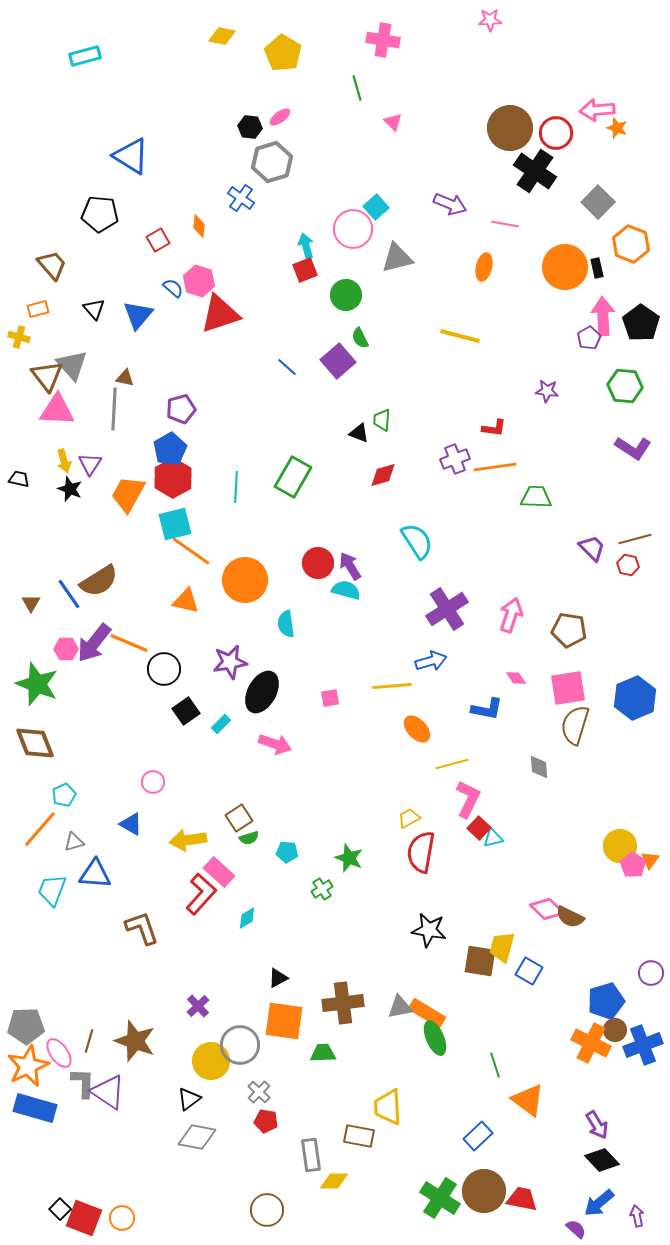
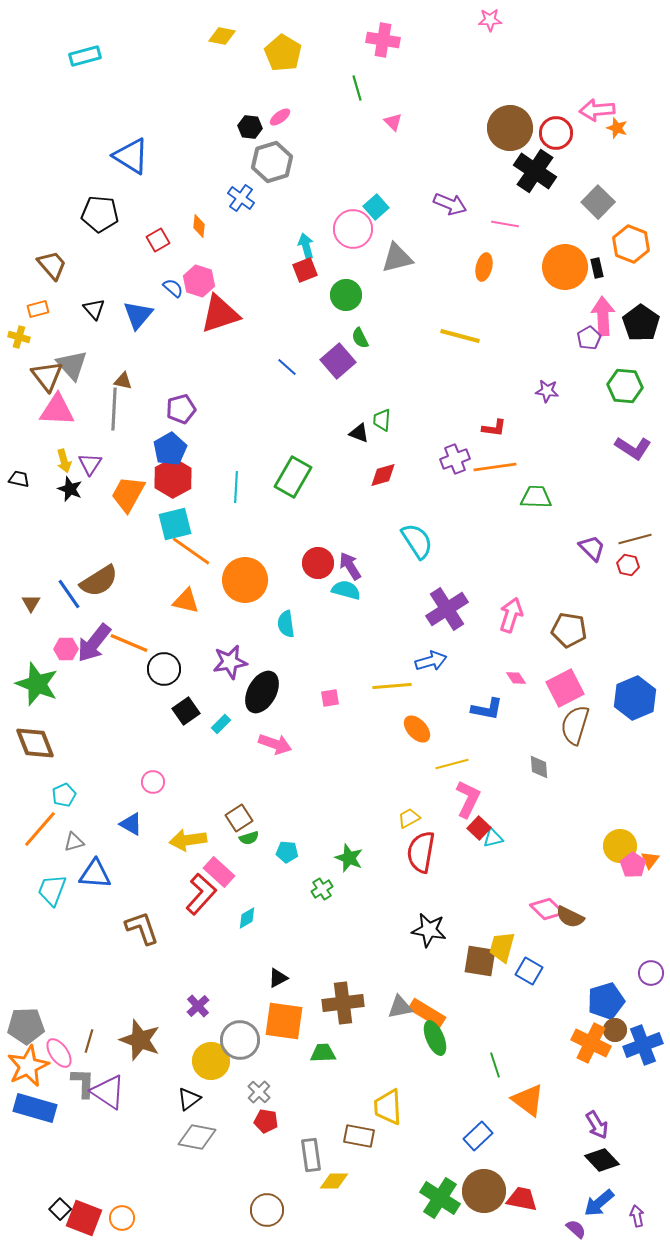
brown triangle at (125, 378): moved 2 px left, 3 px down
pink square at (568, 688): moved 3 px left; rotated 18 degrees counterclockwise
brown star at (135, 1041): moved 5 px right, 1 px up
gray circle at (240, 1045): moved 5 px up
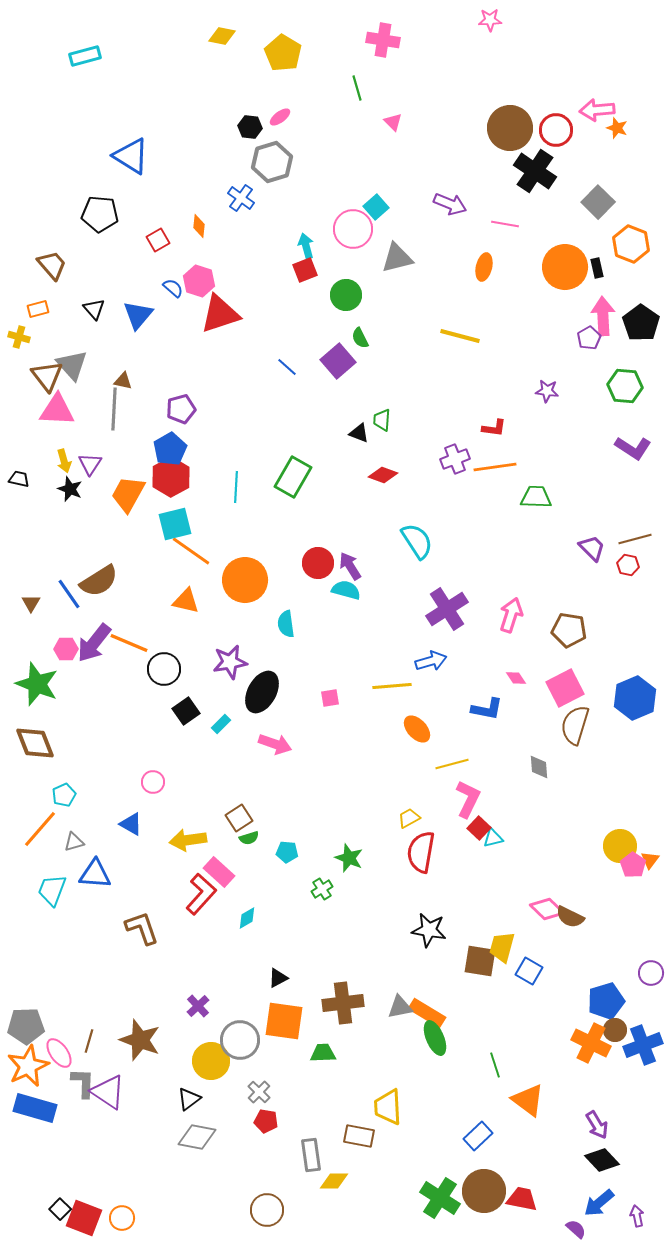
red circle at (556, 133): moved 3 px up
red diamond at (383, 475): rotated 36 degrees clockwise
red hexagon at (173, 478): moved 2 px left, 1 px up
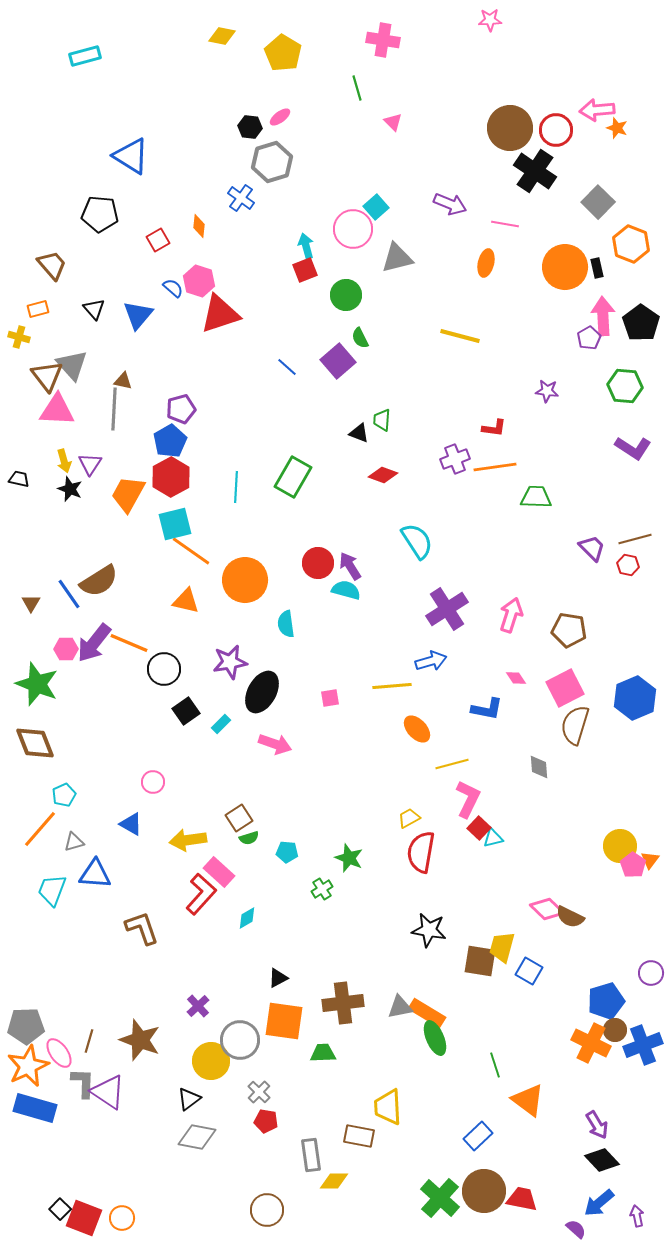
orange ellipse at (484, 267): moved 2 px right, 4 px up
blue pentagon at (170, 449): moved 8 px up
green cross at (440, 1198): rotated 9 degrees clockwise
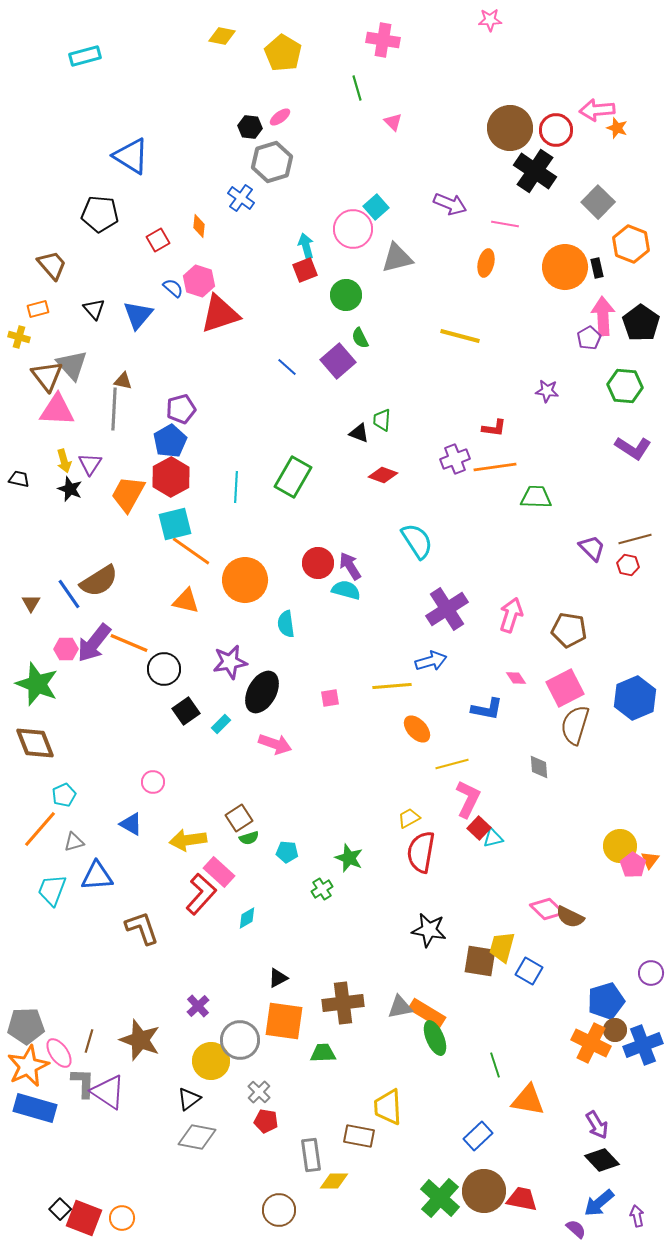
blue triangle at (95, 874): moved 2 px right, 2 px down; rotated 8 degrees counterclockwise
orange triangle at (528, 1100): rotated 27 degrees counterclockwise
brown circle at (267, 1210): moved 12 px right
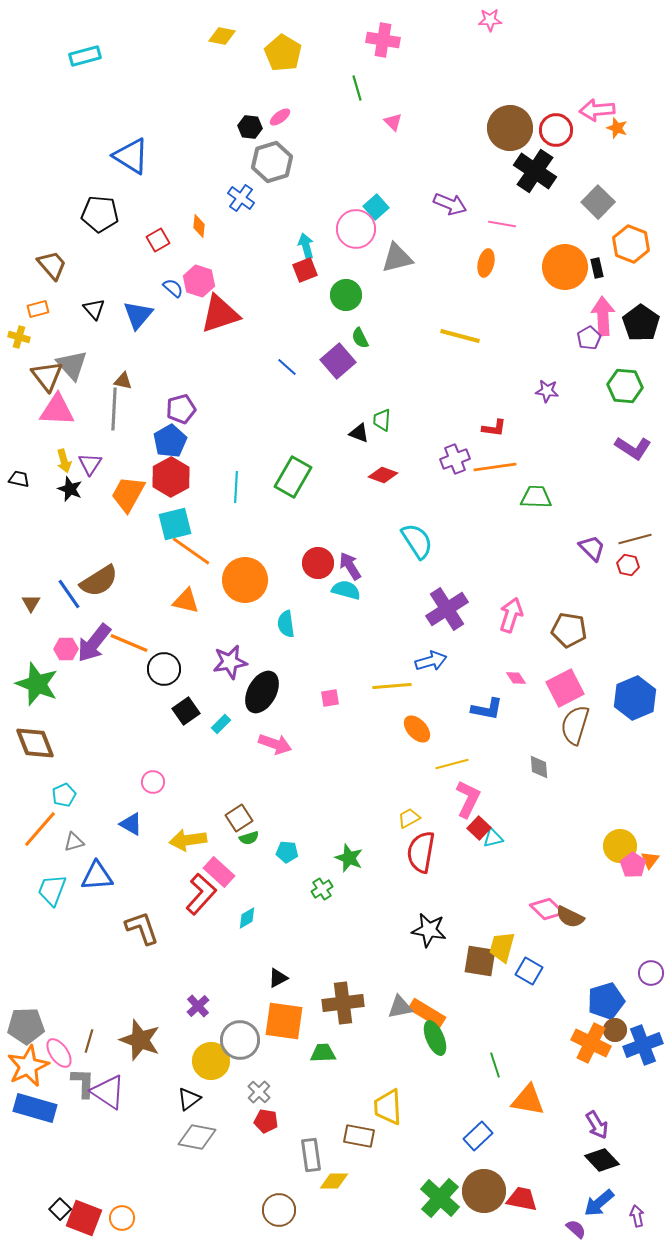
pink line at (505, 224): moved 3 px left
pink circle at (353, 229): moved 3 px right
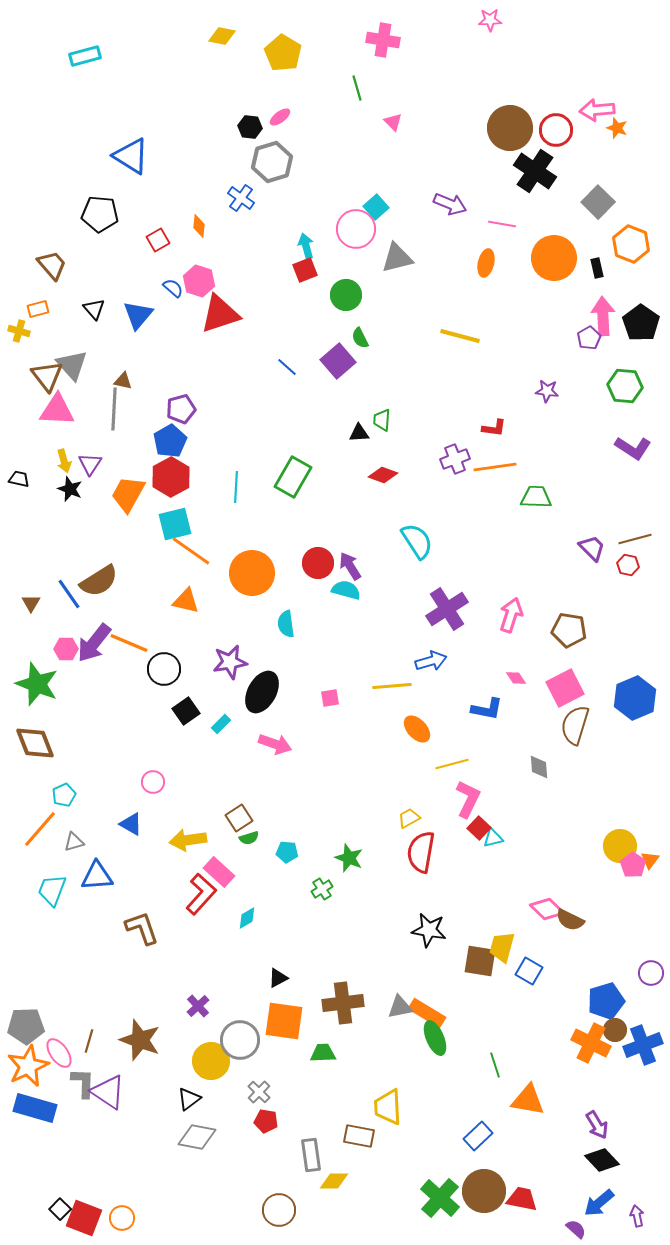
orange circle at (565, 267): moved 11 px left, 9 px up
yellow cross at (19, 337): moved 6 px up
black triangle at (359, 433): rotated 25 degrees counterclockwise
orange circle at (245, 580): moved 7 px right, 7 px up
brown semicircle at (570, 917): moved 3 px down
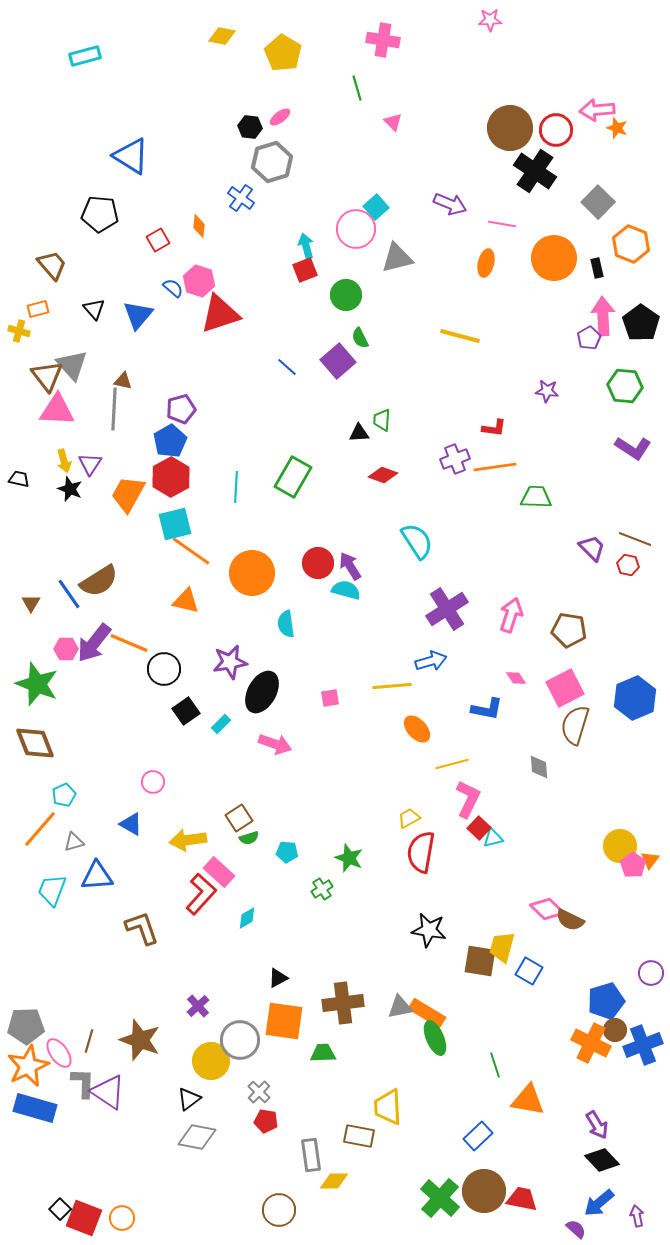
brown line at (635, 539): rotated 36 degrees clockwise
